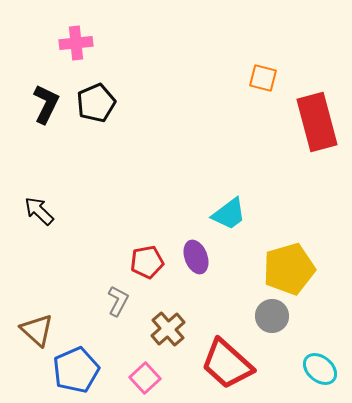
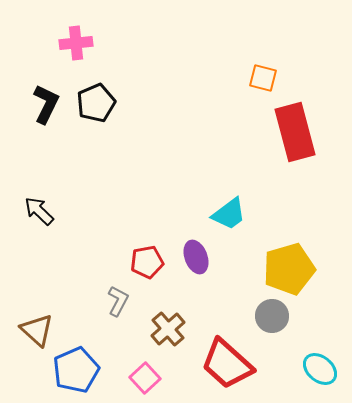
red rectangle: moved 22 px left, 10 px down
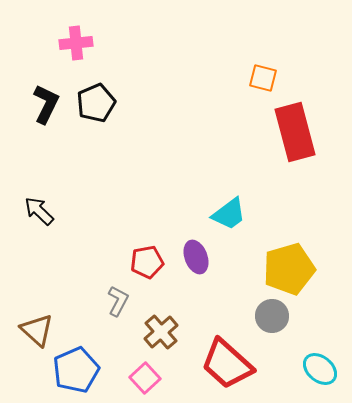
brown cross: moved 7 px left, 3 px down
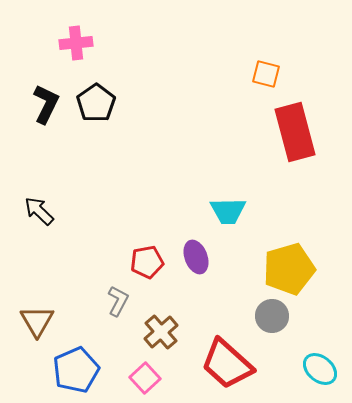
orange square: moved 3 px right, 4 px up
black pentagon: rotated 12 degrees counterclockwise
cyan trapezoid: moved 1 px left, 3 px up; rotated 36 degrees clockwise
brown triangle: moved 9 px up; rotated 18 degrees clockwise
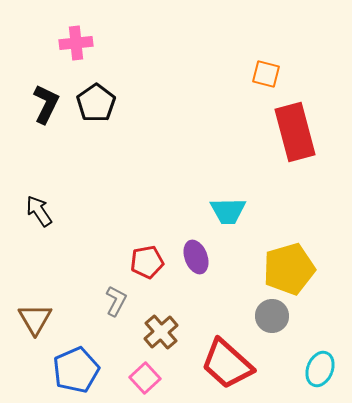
black arrow: rotated 12 degrees clockwise
gray L-shape: moved 2 px left
brown triangle: moved 2 px left, 2 px up
cyan ellipse: rotated 72 degrees clockwise
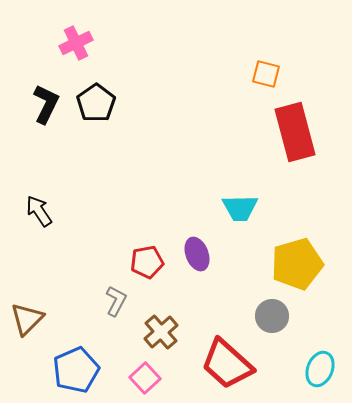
pink cross: rotated 20 degrees counterclockwise
cyan trapezoid: moved 12 px right, 3 px up
purple ellipse: moved 1 px right, 3 px up
yellow pentagon: moved 8 px right, 5 px up
brown triangle: moved 8 px left; rotated 15 degrees clockwise
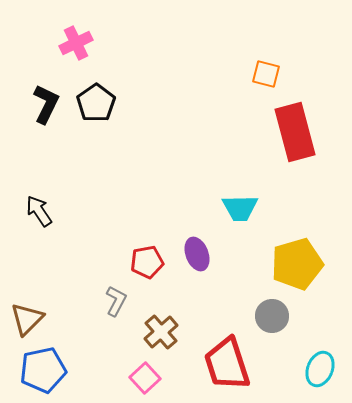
red trapezoid: rotated 30 degrees clockwise
blue pentagon: moved 33 px left; rotated 12 degrees clockwise
